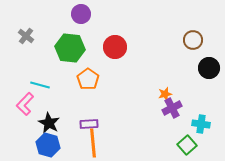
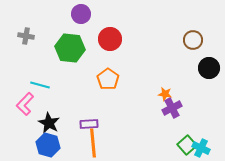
gray cross: rotated 28 degrees counterclockwise
red circle: moved 5 px left, 8 px up
orange pentagon: moved 20 px right
orange star: rotated 24 degrees clockwise
cyan cross: moved 24 px down; rotated 18 degrees clockwise
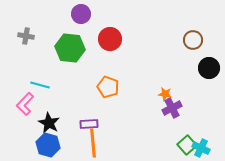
orange pentagon: moved 8 px down; rotated 15 degrees counterclockwise
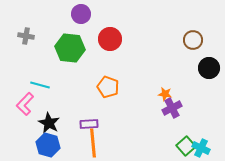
green square: moved 1 px left, 1 px down
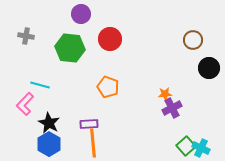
orange star: rotated 16 degrees counterclockwise
blue hexagon: moved 1 px right, 1 px up; rotated 15 degrees clockwise
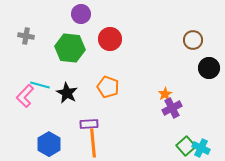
orange star: rotated 24 degrees counterclockwise
pink L-shape: moved 8 px up
black star: moved 18 px right, 30 px up
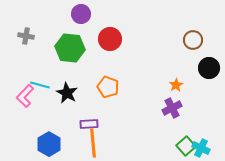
orange star: moved 11 px right, 9 px up
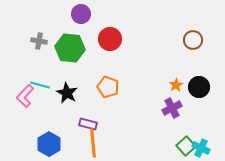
gray cross: moved 13 px right, 5 px down
black circle: moved 10 px left, 19 px down
purple rectangle: moved 1 px left; rotated 18 degrees clockwise
